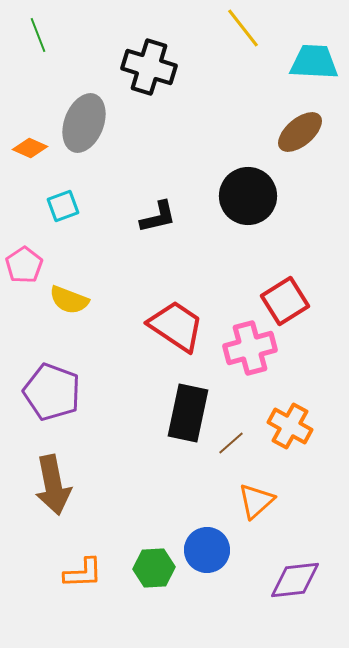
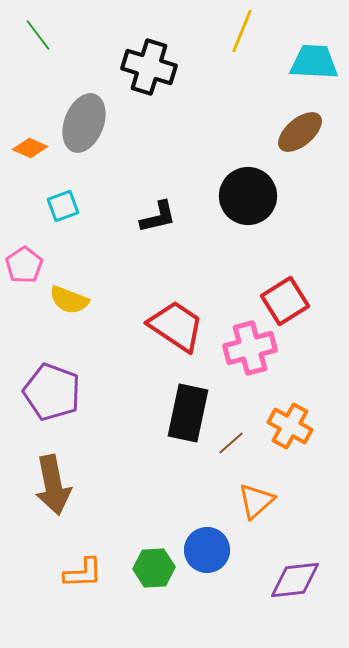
yellow line: moved 1 px left, 3 px down; rotated 60 degrees clockwise
green line: rotated 16 degrees counterclockwise
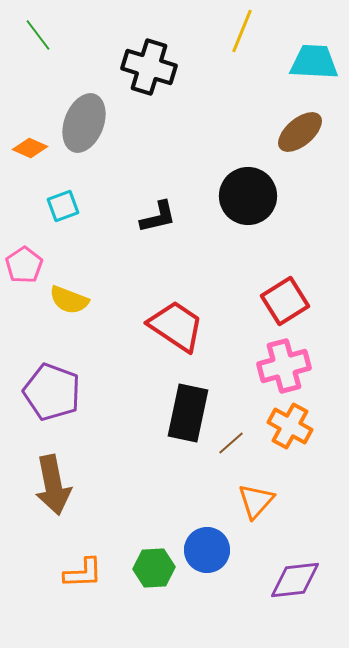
pink cross: moved 34 px right, 18 px down
orange triangle: rotated 6 degrees counterclockwise
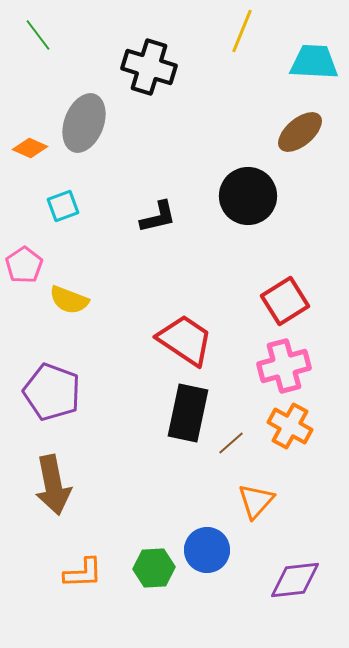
red trapezoid: moved 9 px right, 14 px down
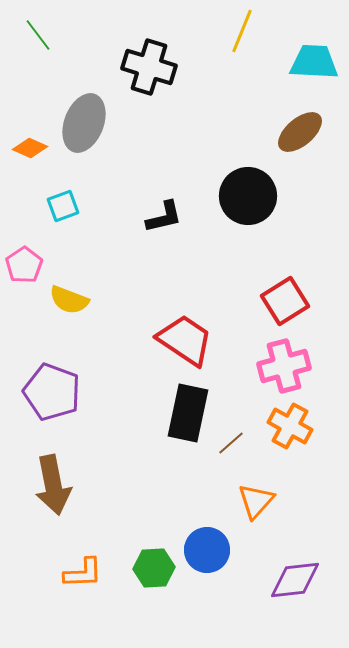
black L-shape: moved 6 px right
